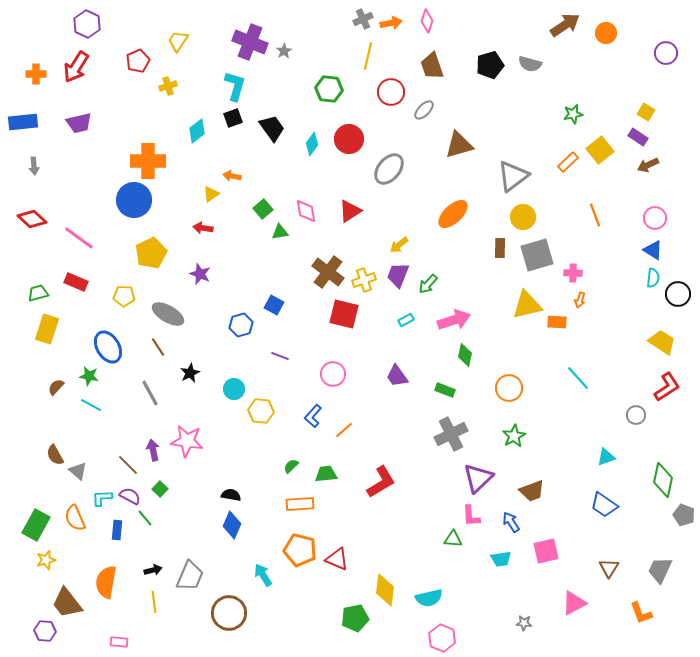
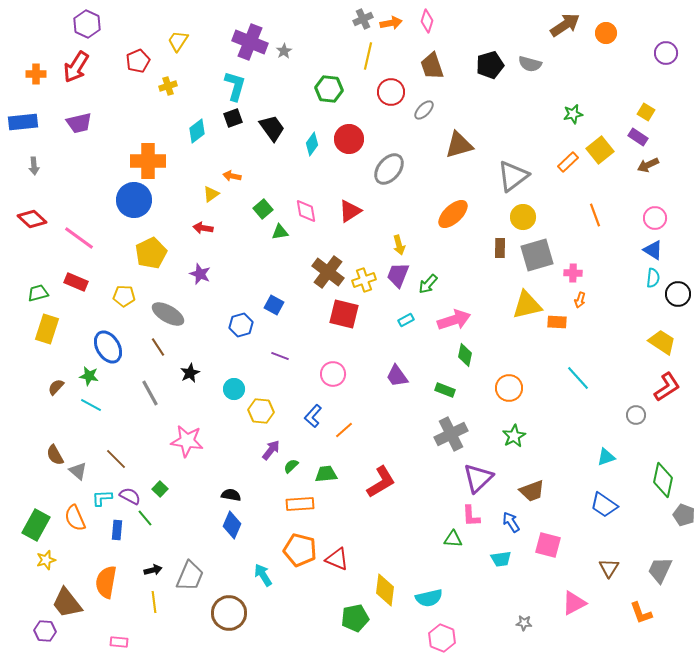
yellow arrow at (399, 245): rotated 66 degrees counterclockwise
purple arrow at (153, 450): moved 118 px right; rotated 50 degrees clockwise
brown line at (128, 465): moved 12 px left, 6 px up
pink square at (546, 551): moved 2 px right, 6 px up; rotated 28 degrees clockwise
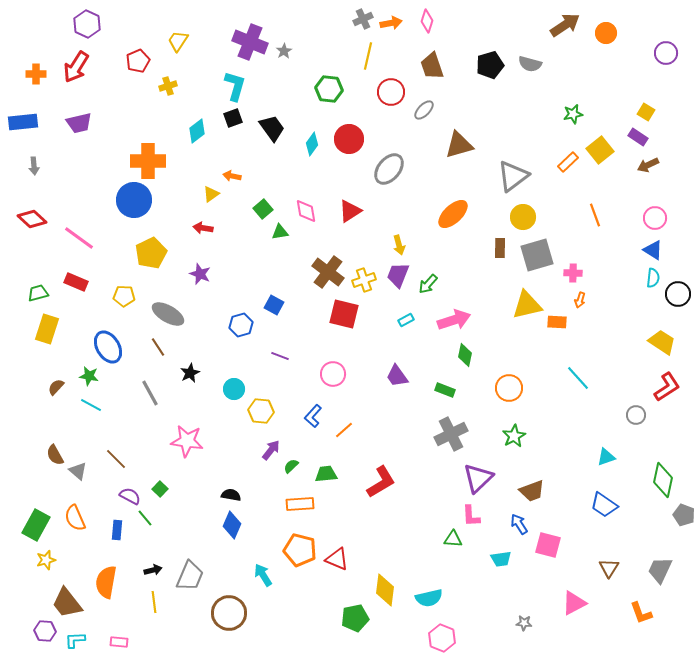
cyan L-shape at (102, 498): moved 27 px left, 142 px down
blue arrow at (511, 522): moved 8 px right, 2 px down
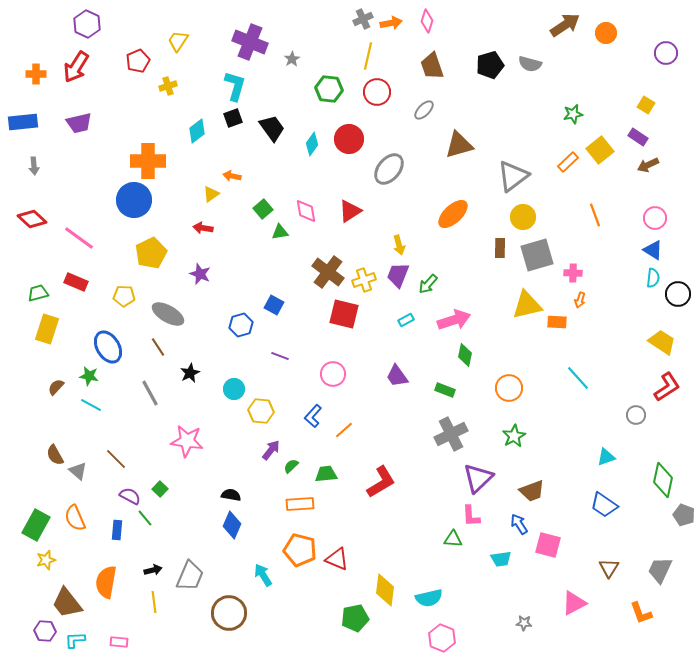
gray star at (284, 51): moved 8 px right, 8 px down
red circle at (391, 92): moved 14 px left
yellow square at (646, 112): moved 7 px up
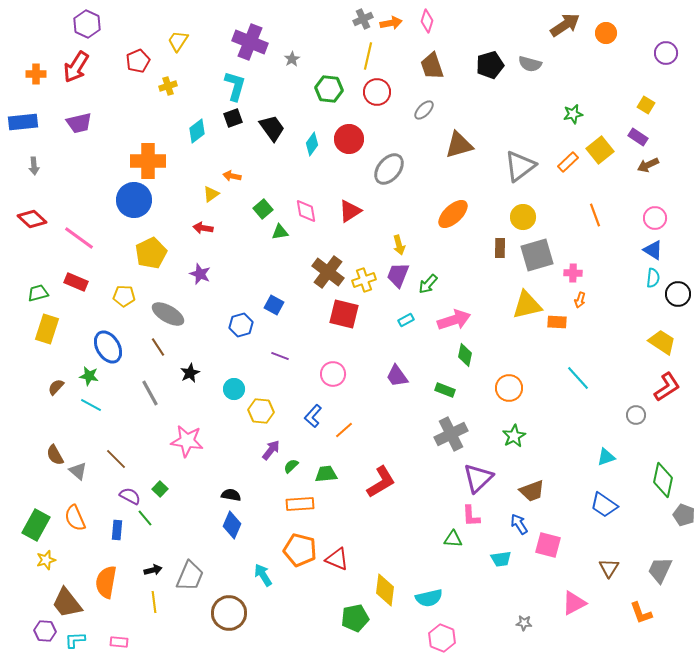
gray triangle at (513, 176): moved 7 px right, 10 px up
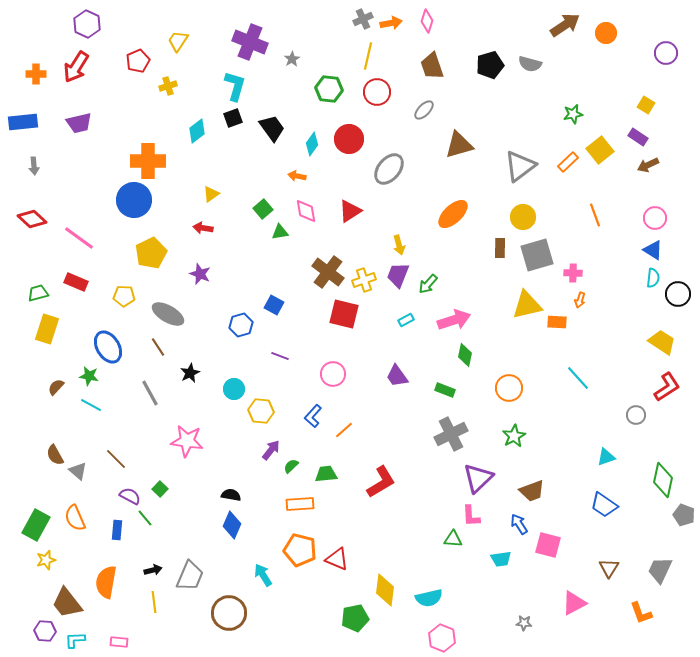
orange arrow at (232, 176): moved 65 px right
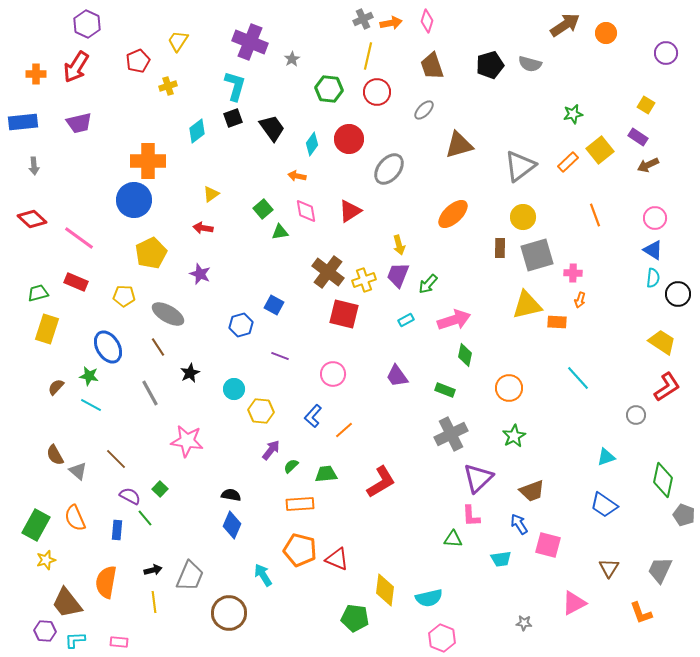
green pentagon at (355, 618): rotated 20 degrees clockwise
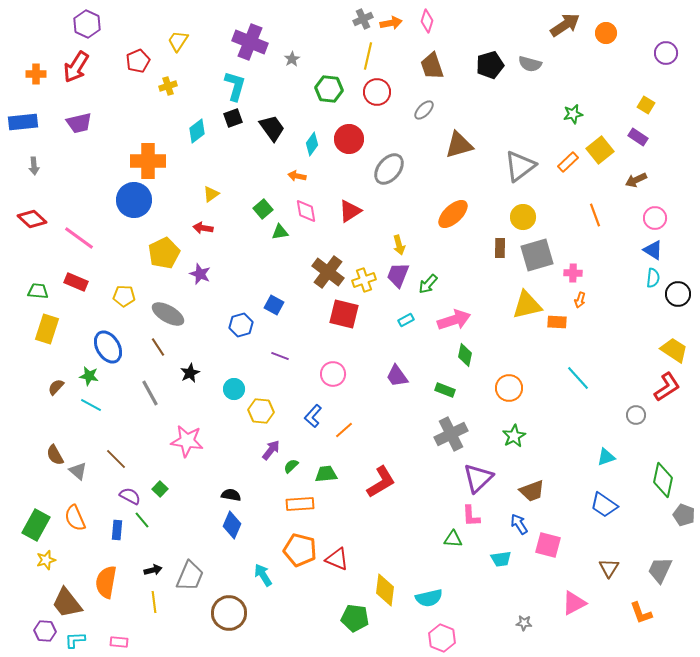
brown arrow at (648, 165): moved 12 px left, 15 px down
yellow pentagon at (151, 253): moved 13 px right
green trapezoid at (38, 293): moved 2 px up; rotated 20 degrees clockwise
yellow trapezoid at (662, 342): moved 12 px right, 8 px down
green line at (145, 518): moved 3 px left, 2 px down
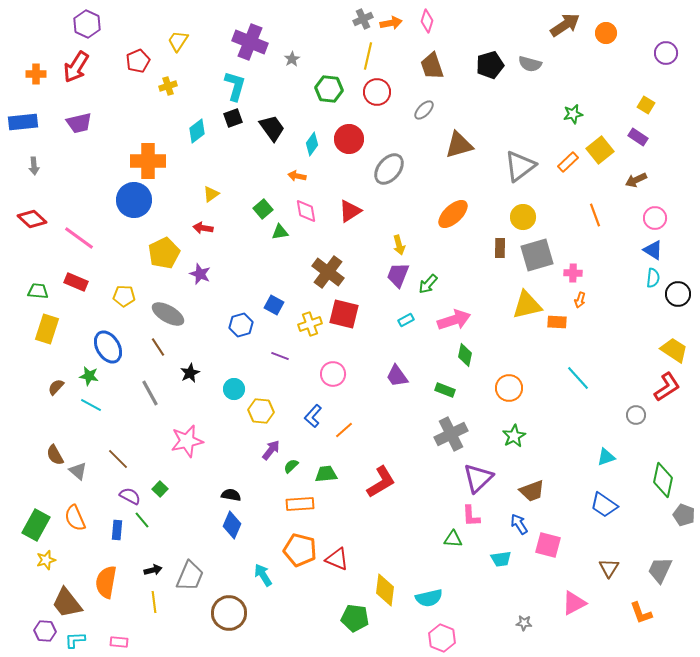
yellow cross at (364, 280): moved 54 px left, 44 px down
pink star at (187, 441): rotated 20 degrees counterclockwise
brown line at (116, 459): moved 2 px right
